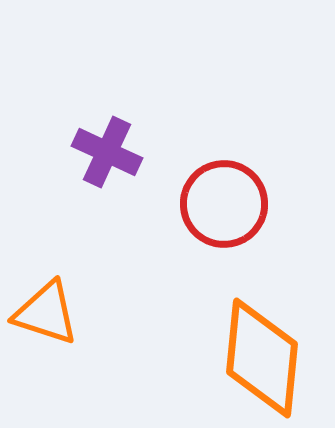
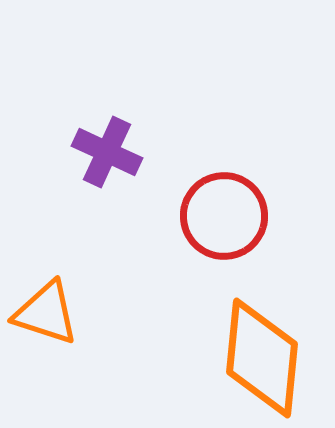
red circle: moved 12 px down
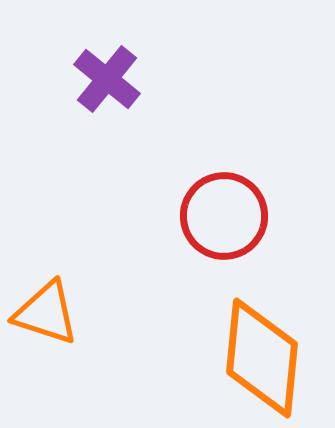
purple cross: moved 73 px up; rotated 14 degrees clockwise
